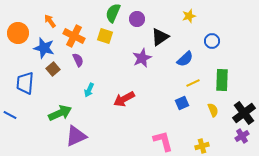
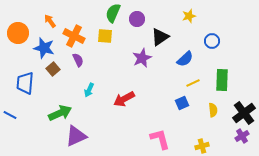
yellow square: rotated 14 degrees counterclockwise
yellow semicircle: rotated 16 degrees clockwise
pink L-shape: moved 3 px left, 2 px up
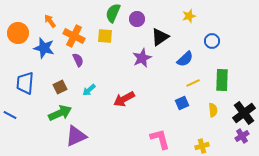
brown square: moved 7 px right, 18 px down; rotated 16 degrees clockwise
cyan arrow: rotated 24 degrees clockwise
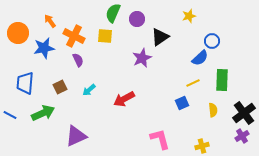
blue star: rotated 25 degrees counterclockwise
blue semicircle: moved 15 px right, 1 px up
green arrow: moved 17 px left
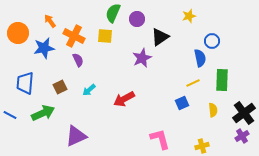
blue semicircle: rotated 60 degrees counterclockwise
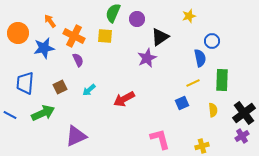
purple star: moved 5 px right
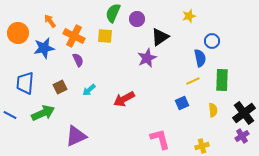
yellow line: moved 2 px up
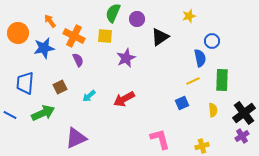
purple star: moved 21 px left
cyan arrow: moved 6 px down
purple triangle: moved 2 px down
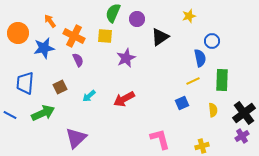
purple triangle: rotated 20 degrees counterclockwise
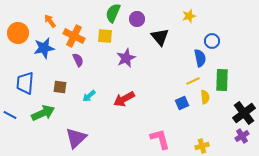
black triangle: rotated 36 degrees counterclockwise
brown square: rotated 32 degrees clockwise
yellow semicircle: moved 8 px left, 13 px up
